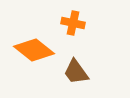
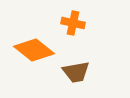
brown trapezoid: rotated 64 degrees counterclockwise
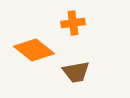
orange cross: rotated 20 degrees counterclockwise
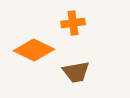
orange diamond: rotated 12 degrees counterclockwise
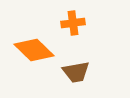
orange diamond: rotated 18 degrees clockwise
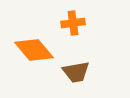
orange diamond: rotated 6 degrees clockwise
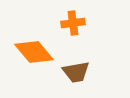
orange diamond: moved 2 px down
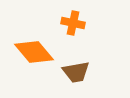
orange cross: rotated 20 degrees clockwise
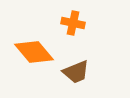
brown trapezoid: rotated 12 degrees counterclockwise
